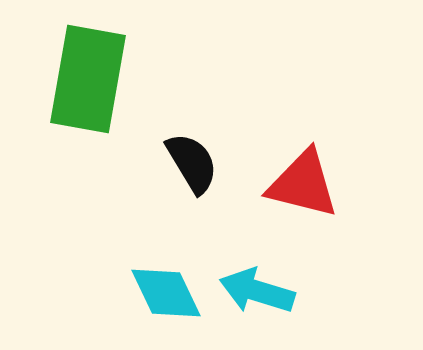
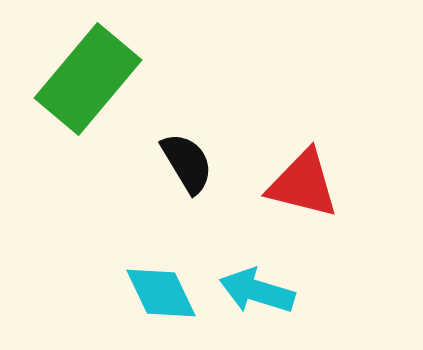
green rectangle: rotated 30 degrees clockwise
black semicircle: moved 5 px left
cyan diamond: moved 5 px left
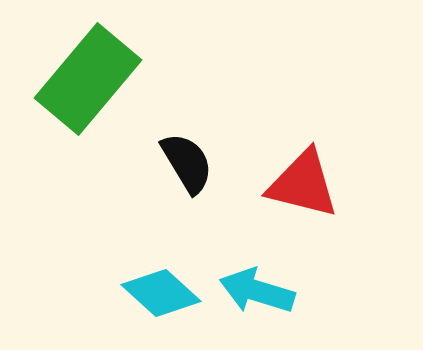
cyan diamond: rotated 22 degrees counterclockwise
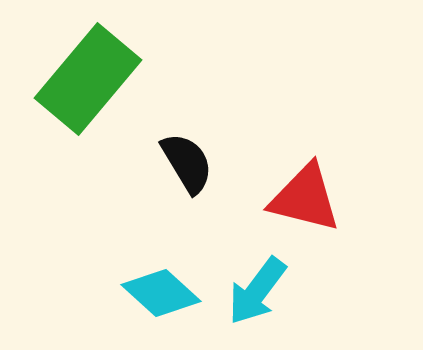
red triangle: moved 2 px right, 14 px down
cyan arrow: rotated 70 degrees counterclockwise
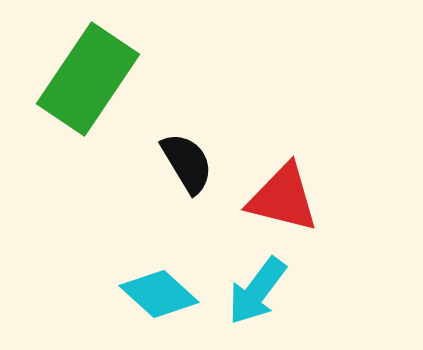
green rectangle: rotated 6 degrees counterclockwise
red triangle: moved 22 px left
cyan diamond: moved 2 px left, 1 px down
